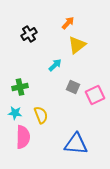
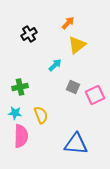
pink semicircle: moved 2 px left, 1 px up
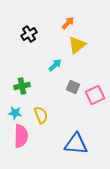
green cross: moved 2 px right, 1 px up
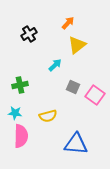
green cross: moved 2 px left, 1 px up
pink square: rotated 30 degrees counterclockwise
yellow semicircle: moved 7 px right, 1 px down; rotated 96 degrees clockwise
